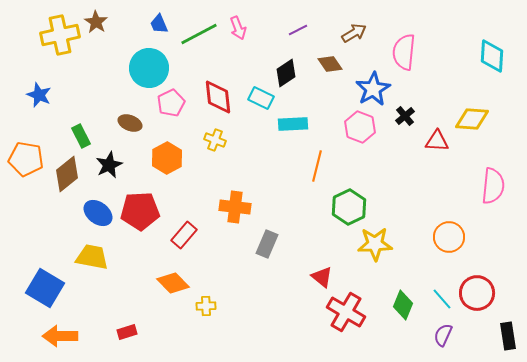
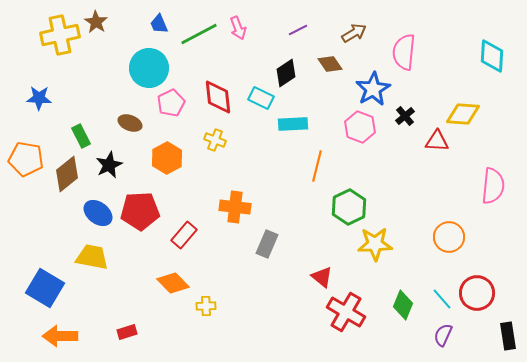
blue star at (39, 95): moved 3 px down; rotated 20 degrees counterclockwise
yellow diamond at (472, 119): moved 9 px left, 5 px up
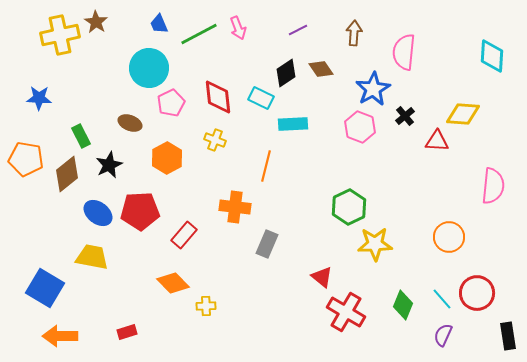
brown arrow at (354, 33): rotated 55 degrees counterclockwise
brown diamond at (330, 64): moved 9 px left, 5 px down
orange line at (317, 166): moved 51 px left
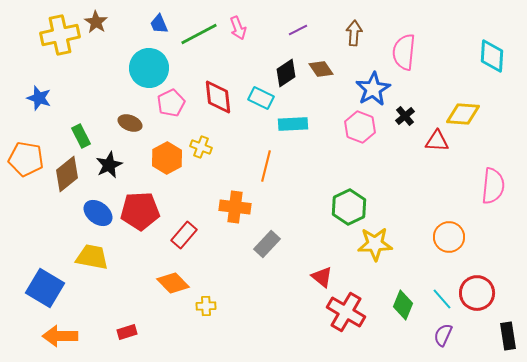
blue star at (39, 98): rotated 15 degrees clockwise
yellow cross at (215, 140): moved 14 px left, 7 px down
gray rectangle at (267, 244): rotated 20 degrees clockwise
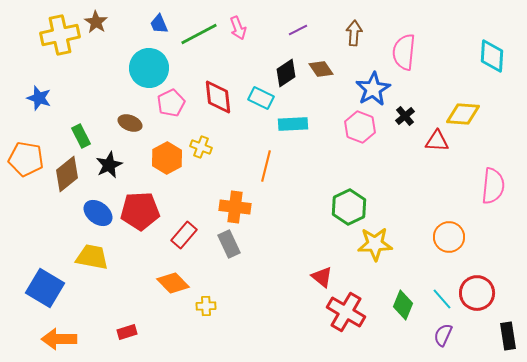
gray rectangle at (267, 244): moved 38 px left; rotated 68 degrees counterclockwise
orange arrow at (60, 336): moved 1 px left, 3 px down
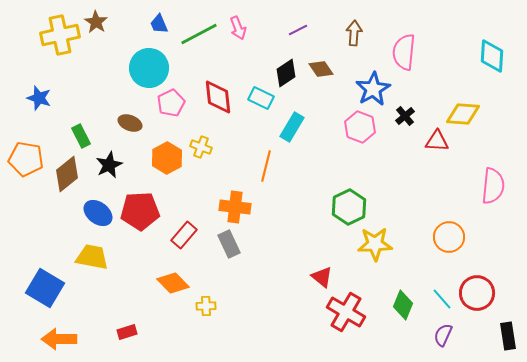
cyan rectangle at (293, 124): moved 1 px left, 3 px down; rotated 56 degrees counterclockwise
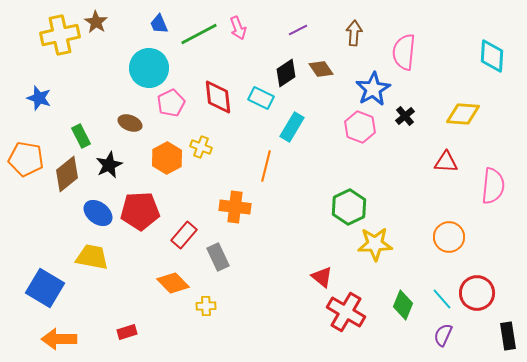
red triangle at (437, 141): moved 9 px right, 21 px down
gray rectangle at (229, 244): moved 11 px left, 13 px down
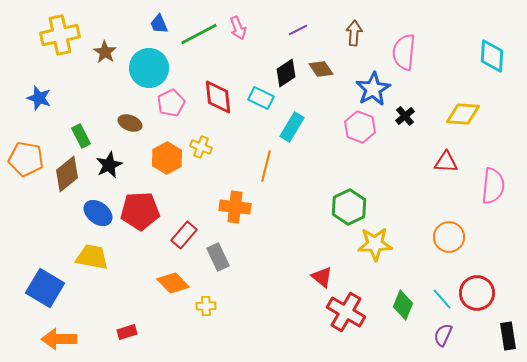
brown star at (96, 22): moved 9 px right, 30 px down
